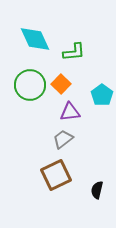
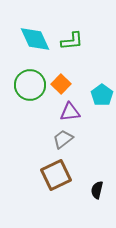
green L-shape: moved 2 px left, 11 px up
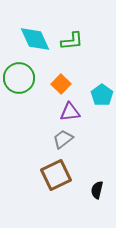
green circle: moved 11 px left, 7 px up
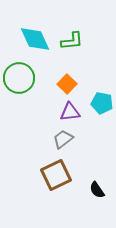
orange square: moved 6 px right
cyan pentagon: moved 8 px down; rotated 25 degrees counterclockwise
black semicircle: rotated 48 degrees counterclockwise
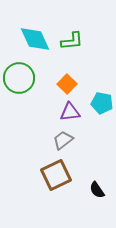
gray trapezoid: moved 1 px down
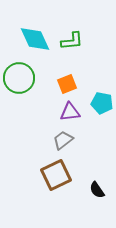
orange square: rotated 24 degrees clockwise
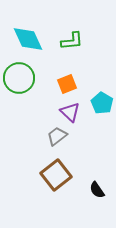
cyan diamond: moved 7 px left
cyan pentagon: rotated 20 degrees clockwise
purple triangle: rotated 50 degrees clockwise
gray trapezoid: moved 6 px left, 4 px up
brown square: rotated 12 degrees counterclockwise
